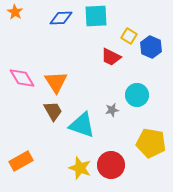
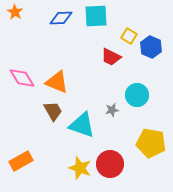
orange triangle: moved 1 px right; rotated 35 degrees counterclockwise
red circle: moved 1 px left, 1 px up
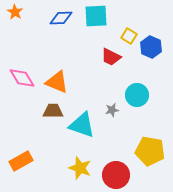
brown trapezoid: rotated 60 degrees counterclockwise
yellow pentagon: moved 1 px left, 8 px down
red circle: moved 6 px right, 11 px down
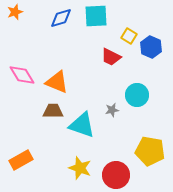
orange star: rotated 21 degrees clockwise
blue diamond: rotated 15 degrees counterclockwise
pink diamond: moved 3 px up
orange rectangle: moved 1 px up
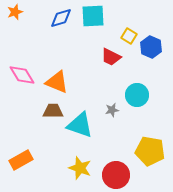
cyan square: moved 3 px left
cyan triangle: moved 2 px left
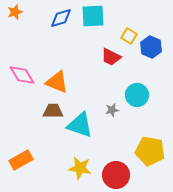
yellow star: rotated 10 degrees counterclockwise
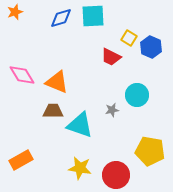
yellow square: moved 2 px down
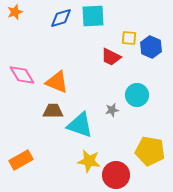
yellow square: rotated 28 degrees counterclockwise
yellow star: moved 9 px right, 7 px up
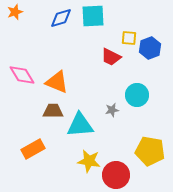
blue hexagon: moved 1 px left, 1 px down; rotated 15 degrees clockwise
cyan triangle: rotated 24 degrees counterclockwise
orange rectangle: moved 12 px right, 11 px up
